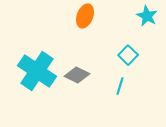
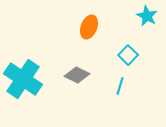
orange ellipse: moved 4 px right, 11 px down
cyan cross: moved 14 px left, 8 px down
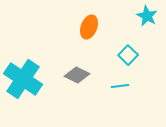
cyan line: rotated 66 degrees clockwise
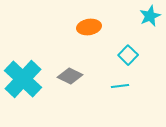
cyan star: moved 3 px right; rotated 20 degrees clockwise
orange ellipse: rotated 60 degrees clockwise
gray diamond: moved 7 px left, 1 px down
cyan cross: rotated 9 degrees clockwise
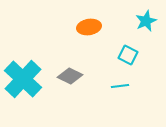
cyan star: moved 4 px left, 5 px down
cyan square: rotated 18 degrees counterclockwise
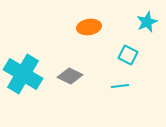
cyan star: moved 1 px right, 1 px down
cyan cross: moved 5 px up; rotated 12 degrees counterclockwise
